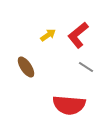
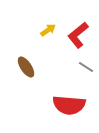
yellow arrow: moved 5 px up
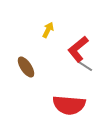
yellow arrow: rotated 28 degrees counterclockwise
red L-shape: moved 14 px down
gray line: moved 1 px left, 1 px up
